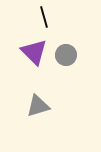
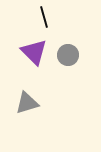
gray circle: moved 2 px right
gray triangle: moved 11 px left, 3 px up
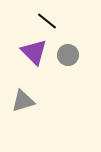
black line: moved 3 px right, 4 px down; rotated 35 degrees counterclockwise
gray triangle: moved 4 px left, 2 px up
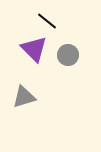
purple triangle: moved 3 px up
gray triangle: moved 1 px right, 4 px up
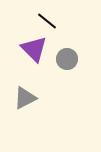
gray circle: moved 1 px left, 4 px down
gray triangle: moved 1 px right, 1 px down; rotated 10 degrees counterclockwise
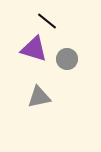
purple triangle: rotated 28 degrees counterclockwise
gray triangle: moved 14 px right, 1 px up; rotated 15 degrees clockwise
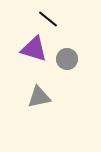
black line: moved 1 px right, 2 px up
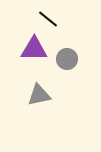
purple triangle: rotated 16 degrees counterclockwise
gray triangle: moved 2 px up
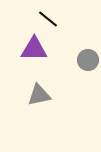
gray circle: moved 21 px right, 1 px down
